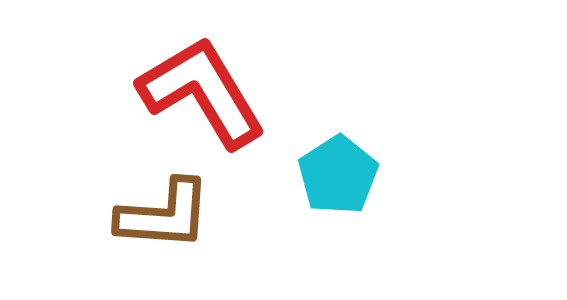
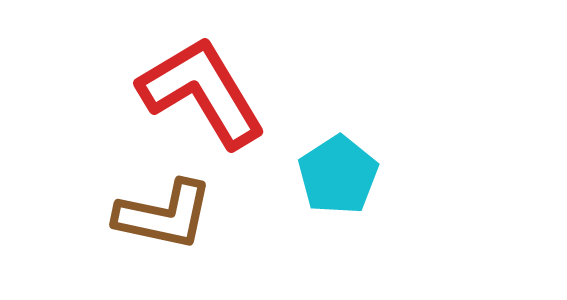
brown L-shape: rotated 8 degrees clockwise
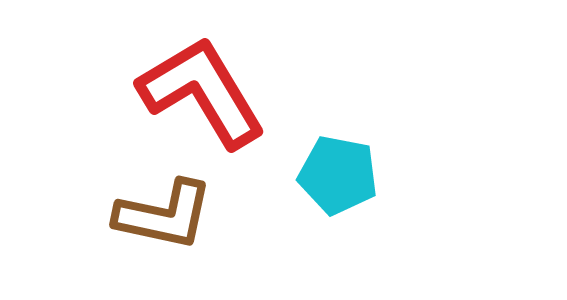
cyan pentagon: rotated 28 degrees counterclockwise
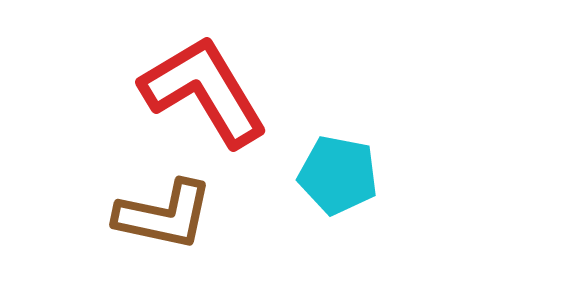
red L-shape: moved 2 px right, 1 px up
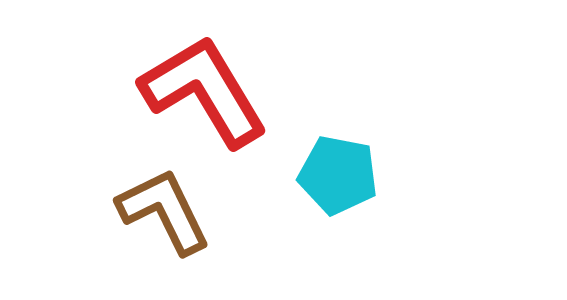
brown L-shape: moved 4 px up; rotated 128 degrees counterclockwise
